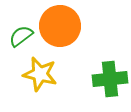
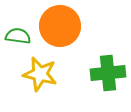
green semicircle: moved 3 px left; rotated 45 degrees clockwise
green cross: moved 2 px left, 6 px up
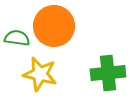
orange circle: moved 6 px left
green semicircle: moved 1 px left, 2 px down
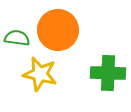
orange circle: moved 4 px right, 4 px down
green cross: rotated 8 degrees clockwise
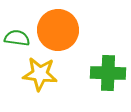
yellow star: rotated 8 degrees counterclockwise
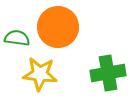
orange circle: moved 3 px up
green cross: rotated 12 degrees counterclockwise
